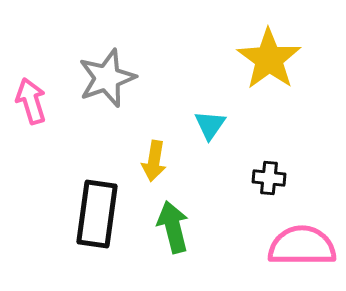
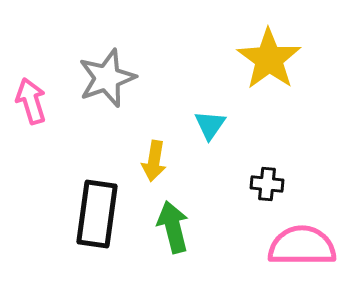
black cross: moved 2 px left, 6 px down
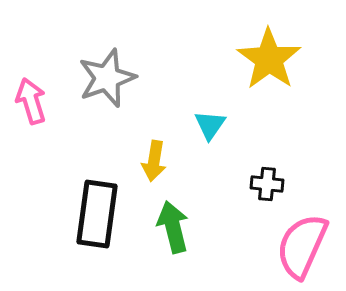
pink semicircle: rotated 66 degrees counterclockwise
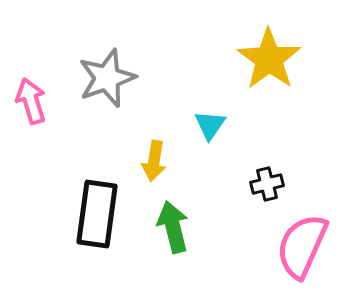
black cross: rotated 20 degrees counterclockwise
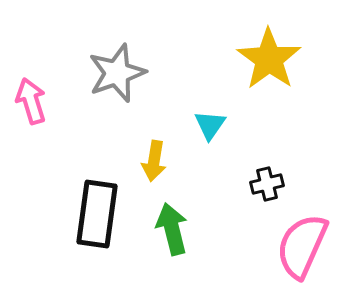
gray star: moved 10 px right, 5 px up
green arrow: moved 1 px left, 2 px down
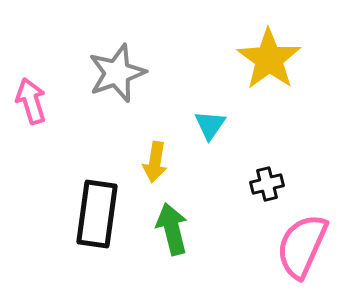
yellow arrow: moved 1 px right, 1 px down
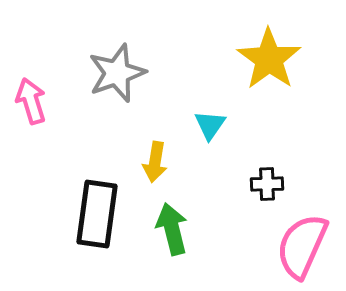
black cross: rotated 12 degrees clockwise
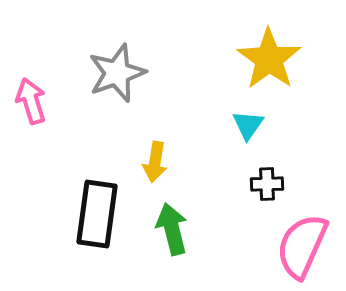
cyan triangle: moved 38 px right
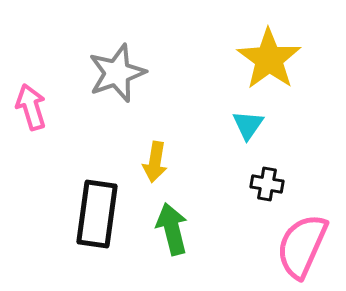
pink arrow: moved 6 px down
black cross: rotated 12 degrees clockwise
